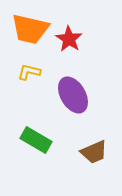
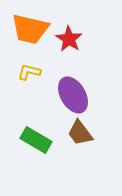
brown trapezoid: moved 14 px left, 19 px up; rotated 76 degrees clockwise
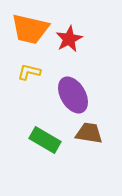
red star: rotated 12 degrees clockwise
brown trapezoid: moved 9 px right; rotated 136 degrees clockwise
green rectangle: moved 9 px right
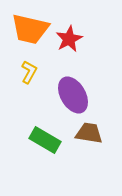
yellow L-shape: rotated 105 degrees clockwise
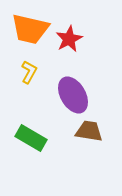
brown trapezoid: moved 2 px up
green rectangle: moved 14 px left, 2 px up
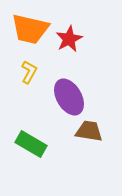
purple ellipse: moved 4 px left, 2 px down
green rectangle: moved 6 px down
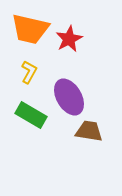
green rectangle: moved 29 px up
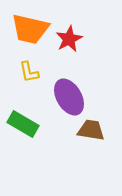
yellow L-shape: rotated 140 degrees clockwise
green rectangle: moved 8 px left, 9 px down
brown trapezoid: moved 2 px right, 1 px up
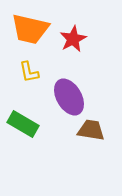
red star: moved 4 px right
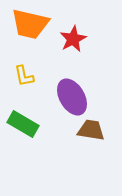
orange trapezoid: moved 5 px up
yellow L-shape: moved 5 px left, 4 px down
purple ellipse: moved 3 px right
